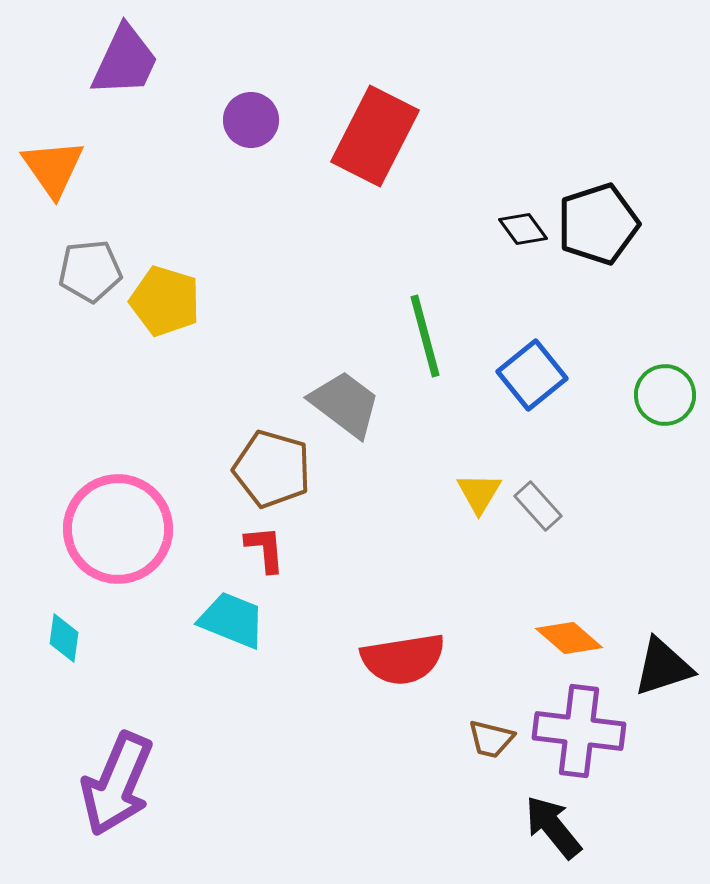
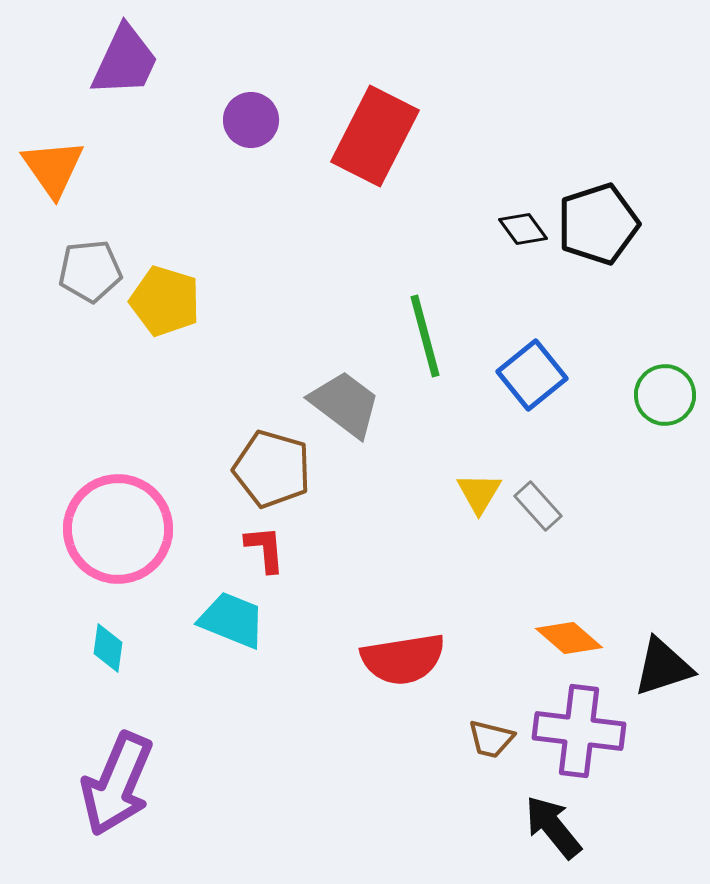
cyan diamond: moved 44 px right, 10 px down
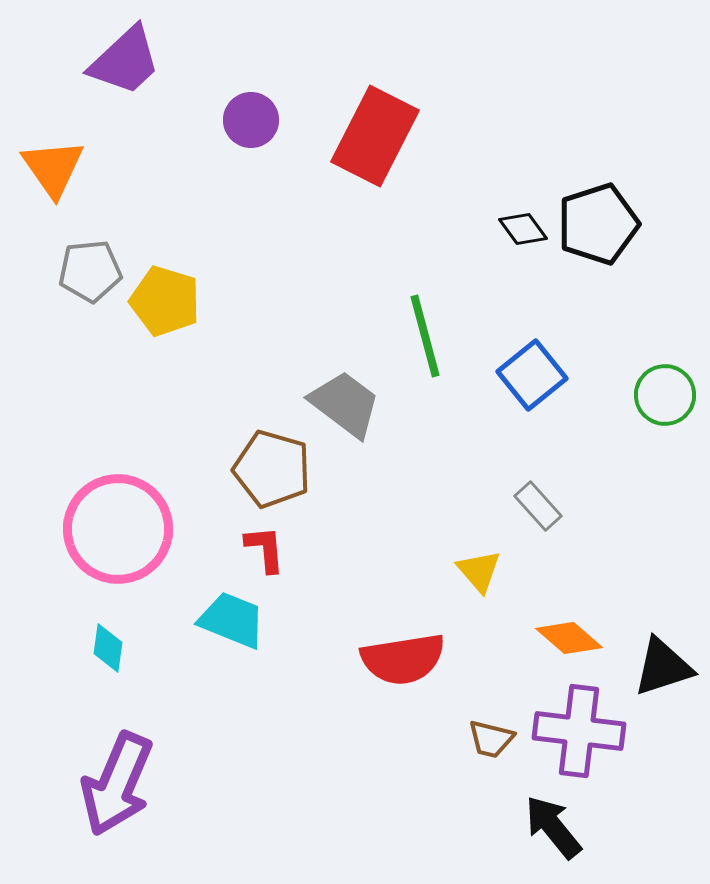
purple trapezoid: rotated 22 degrees clockwise
yellow triangle: moved 78 px down; rotated 12 degrees counterclockwise
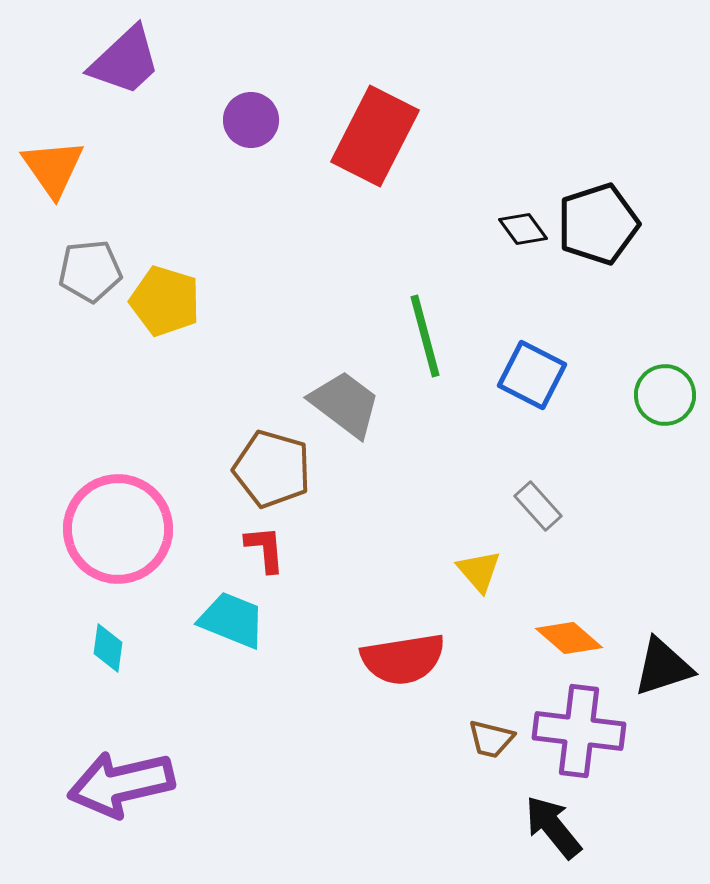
blue square: rotated 24 degrees counterclockwise
purple arrow: moved 4 px right; rotated 54 degrees clockwise
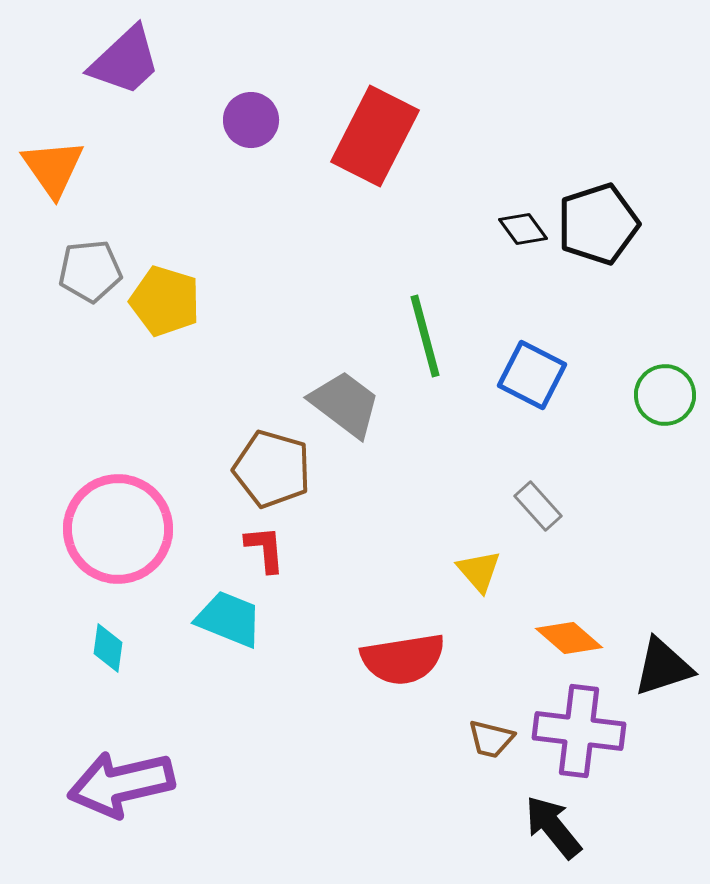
cyan trapezoid: moved 3 px left, 1 px up
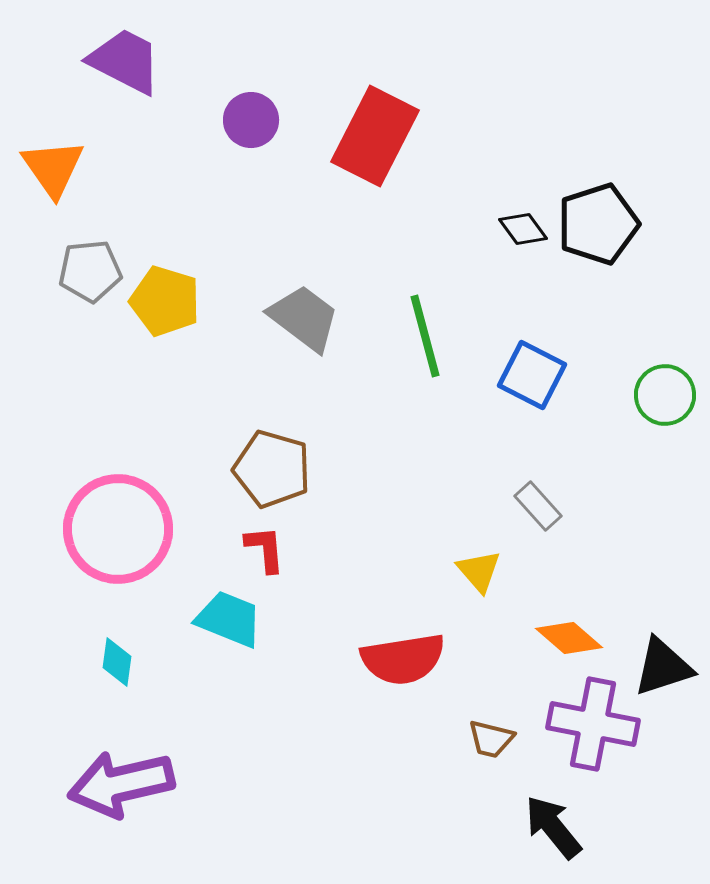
purple trapezoid: rotated 110 degrees counterclockwise
gray trapezoid: moved 41 px left, 86 px up
cyan diamond: moved 9 px right, 14 px down
purple cross: moved 14 px right, 7 px up; rotated 4 degrees clockwise
